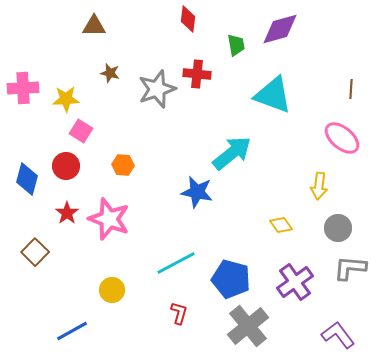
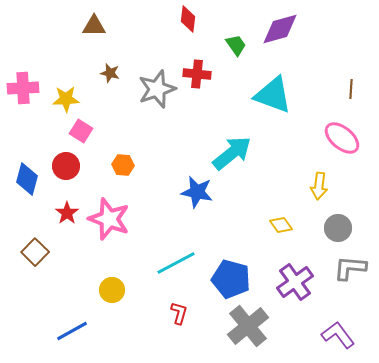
green trapezoid: rotated 25 degrees counterclockwise
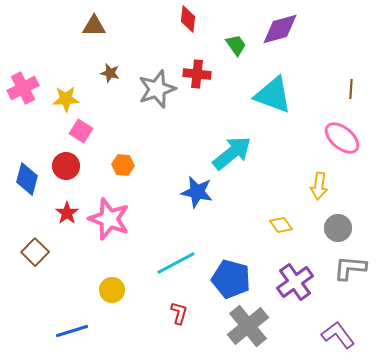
pink cross: rotated 24 degrees counterclockwise
blue line: rotated 12 degrees clockwise
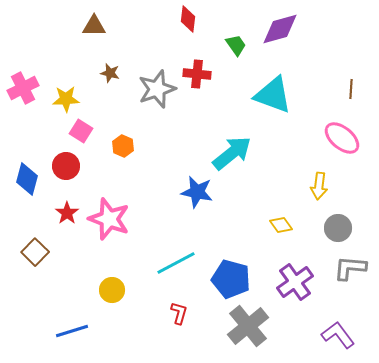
orange hexagon: moved 19 px up; rotated 20 degrees clockwise
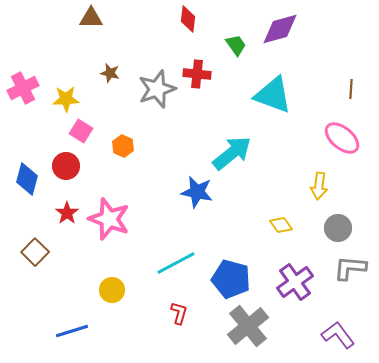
brown triangle: moved 3 px left, 8 px up
